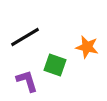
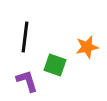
black line: rotated 52 degrees counterclockwise
orange star: rotated 25 degrees counterclockwise
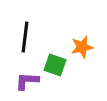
orange star: moved 5 px left
purple L-shape: rotated 70 degrees counterclockwise
